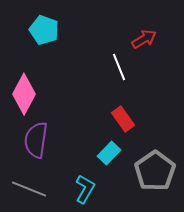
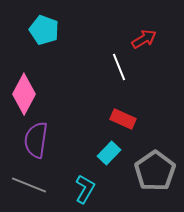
red rectangle: rotated 30 degrees counterclockwise
gray line: moved 4 px up
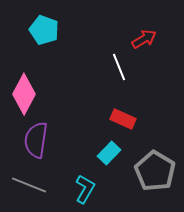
gray pentagon: rotated 6 degrees counterclockwise
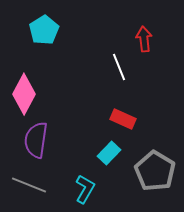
cyan pentagon: rotated 20 degrees clockwise
red arrow: rotated 65 degrees counterclockwise
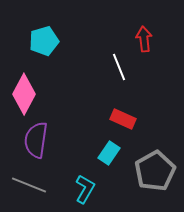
cyan pentagon: moved 11 px down; rotated 16 degrees clockwise
cyan rectangle: rotated 10 degrees counterclockwise
gray pentagon: rotated 12 degrees clockwise
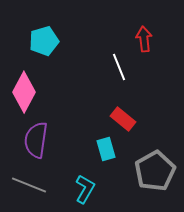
pink diamond: moved 2 px up
red rectangle: rotated 15 degrees clockwise
cyan rectangle: moved 3 px left, 4 px up; rotated 50 degrees counterclockwise
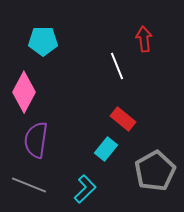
cyan pentagon: moved 1 px left; rotated 16 degrees clockwise
white line: moved 2 px left, 1 px up
cyan rectangle: rotated 55 degrees clockwise
cyan L-shape: rotated 16 degrees clockwise
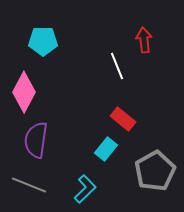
red arrow: moved 1 px down
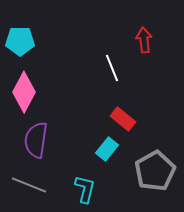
cyan pentagon: moved 23 px left
white line: moved 5 px left, 2 px down
cyan rectangle: moved 1 px right
cyan L-shape: rotated 32 degrees counterclockwise
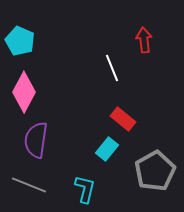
cyan pentagon: rotated 24 degrees clockwise
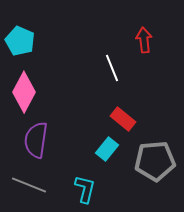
gray pentagon: moved 10 px up; rotated 24 degrees clockwise
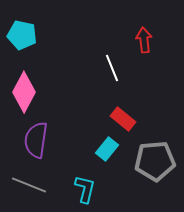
cyan pentagon: moved 2 px right, 6 px up; rotated 12 degrees counterclockwise
